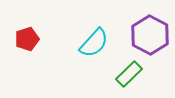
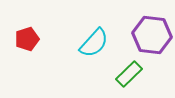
purple hexagon: moved 2 px right; rotated 21 degrees counterclockwise
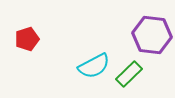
cyan semicircle: moved 23 px down; rotated 20 degrees clockwise
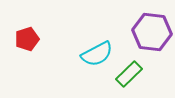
purple hexagon: moved 3 px up
cyan semicircle: moved 3 px right, 12 px up
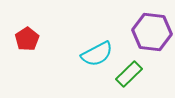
red pentagon: rotated 15 degrees counterclockwise
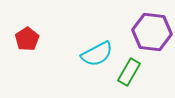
green rectangle: moved 2 px up; rotated 16 degrees counterclockwise
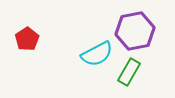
purple hexagon: moved 17 px left, 1 px up; rotated 18 degrees counterclockwise
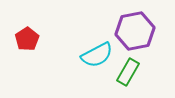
cyan semicircle: moved 1 px down
green rectangle: moved 1 px left
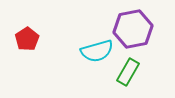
purple hexagon: moved 2 px left, 2 px up
cyan semicircle: moved 4 px up; rotated 12 degrees clockwise
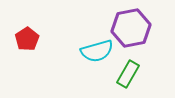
purple hexagon: moved 2 px left, 1 px up
green rectangle: moved 2 px down
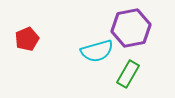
red pentagon: rotated 10 degrees clockwise
